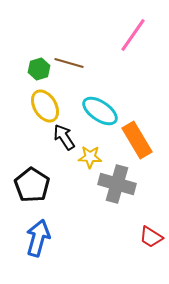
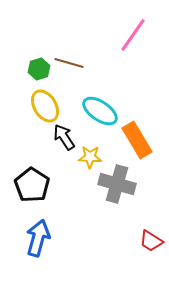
red trapezoid: moved 4 px down
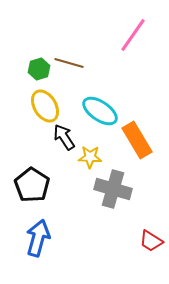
gray cross: moved 4 px left, 5 px down
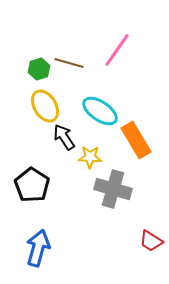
pink line: moved 16 px left, 15 px down
orange rectangle: moved 1 px left
blue arrow: moved 10 px down
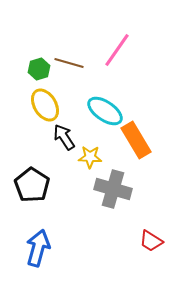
yellow ellipse: moved 1 px up
cyan ellipse: moved 5 px right
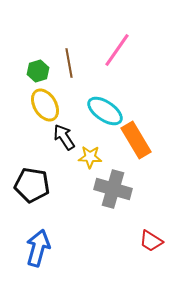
brown line: rotated 64 degrees clockwise
green hexagon: moved 1 px left, 2 px down
black pentagon: rotated 24 degrees counterclockwise
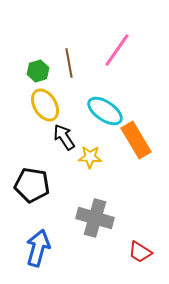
gray cross: moved 18 px left, 29 px down
red trapezoid: moved 11 px left, 11 px down
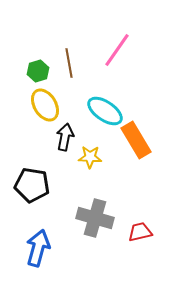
black arrow: moved 1 px right; rotated 44 degrees clockwise
red trapezoid: moved 20 px up; rotated 135 degrees clockwise
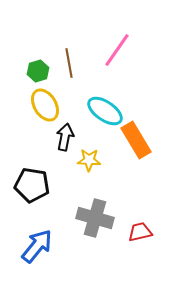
yellow star: moved 1 px left, 3 px down
blue arrow: moved 1 px left, 2 px up; rotated 24 degrees clockwise
